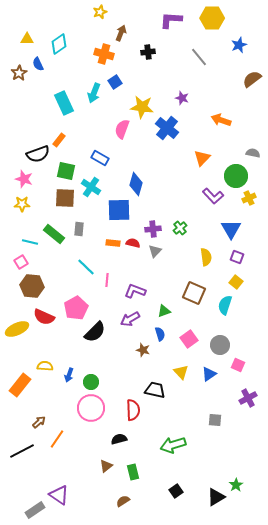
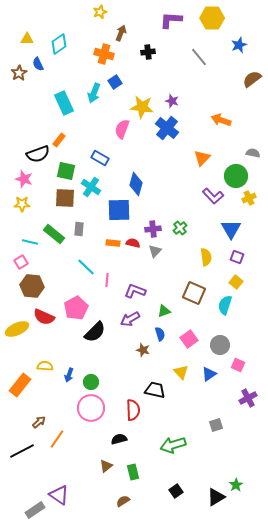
purple star at (182, 98): moved 10 px left, 3 px down
gray square at (215, 420): moved 1 px right, 5 px down; rotated 24 degrees counterclockwise
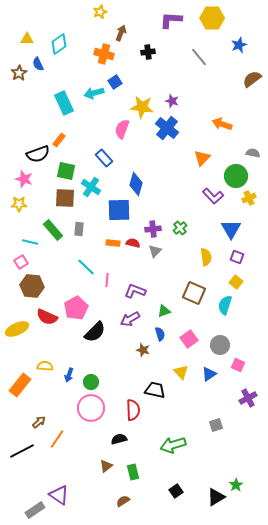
cyan arrow at (94, 93): rotated 54 degrees clockwise
orange arrow at (221, 120): moved 1 px right, 4 px down
blue rectangle at (100, 158): moved 4 px right; rotated 18 degrees clockwise
yellow star at (22, 204): moved 3 px left
green rectangle at (54, 234): moved 1 px left, 4 px up; rotated 10 degrees clockwise
red semicircle at (44, 317): moved 3 px right
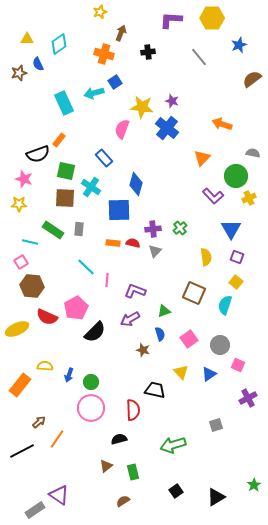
brown star at (19, 73): rotated 14 degrees clockwise
green rectangle at (53, 230): rotated 15 degrees counterclockwise
green star at (236, 485): moved 18 px right
